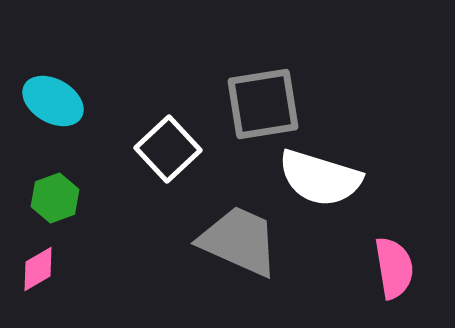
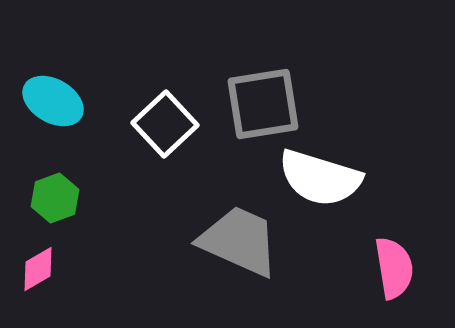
white square: moved 3 px left, 25 px up
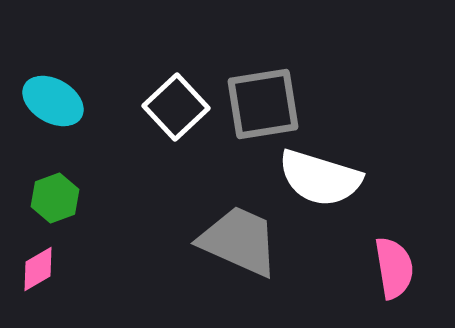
white square: moved 11 px right, 17 px up
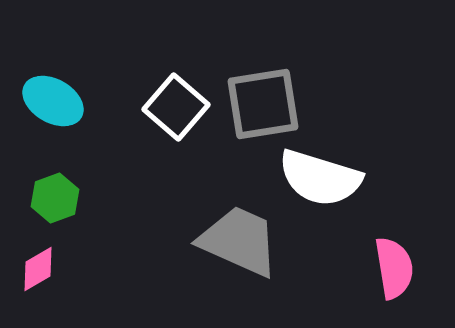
white square: rotated 6 degrees counterclockwise
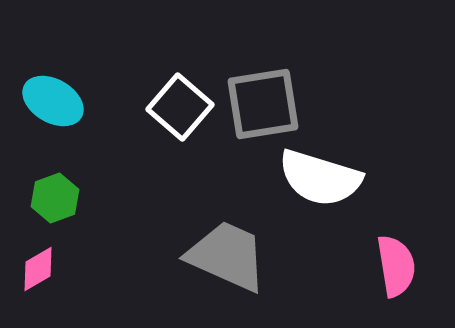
white square: moved 4 px right
gray trapezoid: moved 12 px left, 15 px down
pink semicircle: moved 2 px right, 2 px up
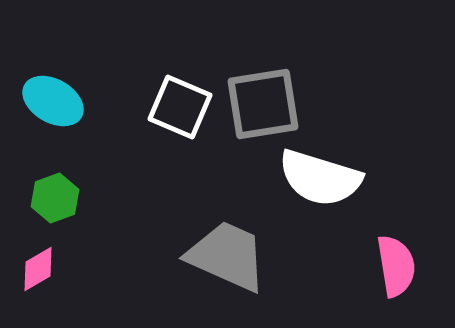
white square: rotated 18 degrees counterclockwise
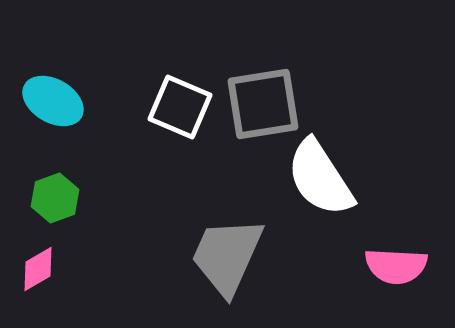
white semicircle: rotated 40 degrees clockwise
gray trapezoid: rotated 90 degrees counterclockwise
pink semicircle: rotated 102 degrees clockwise
